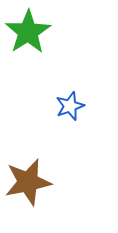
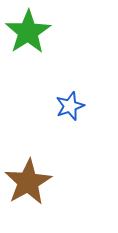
brown star: rotated 18 degrees counterclockwise
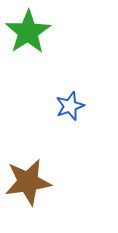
brown star: rotated 21 degrees clockwise
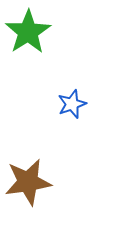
blue star: moved 2 px right, 2 px up
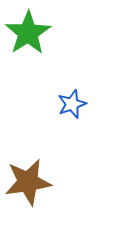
green star: moved 1 px down
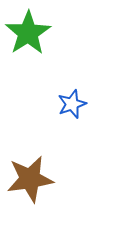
brown star: moved 2 px right, 3 px up
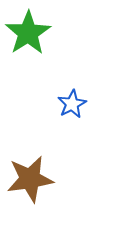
blue star: rotated 8 degrees counterclockwise
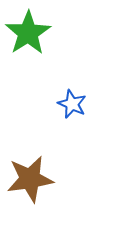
blue star: rotated 20 degrees counterclockwise
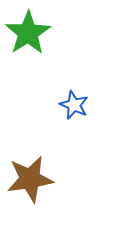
blue star: moved 2 px right, 1 px down
